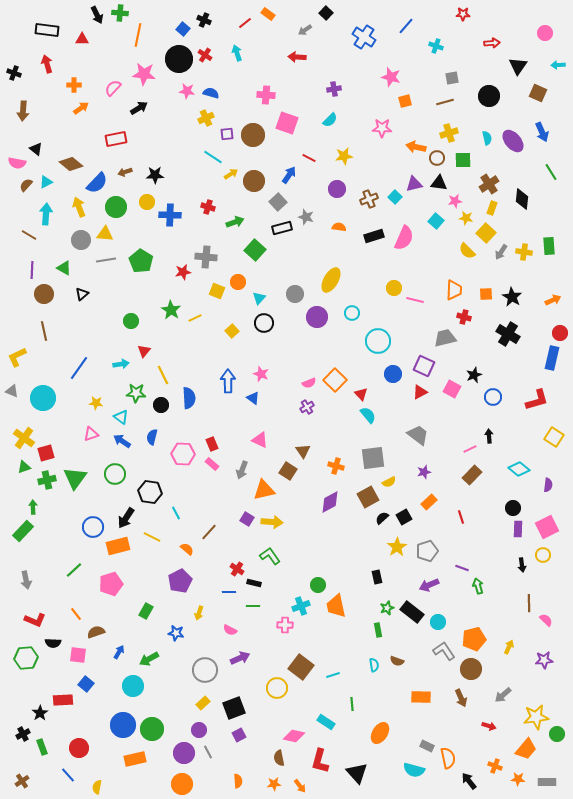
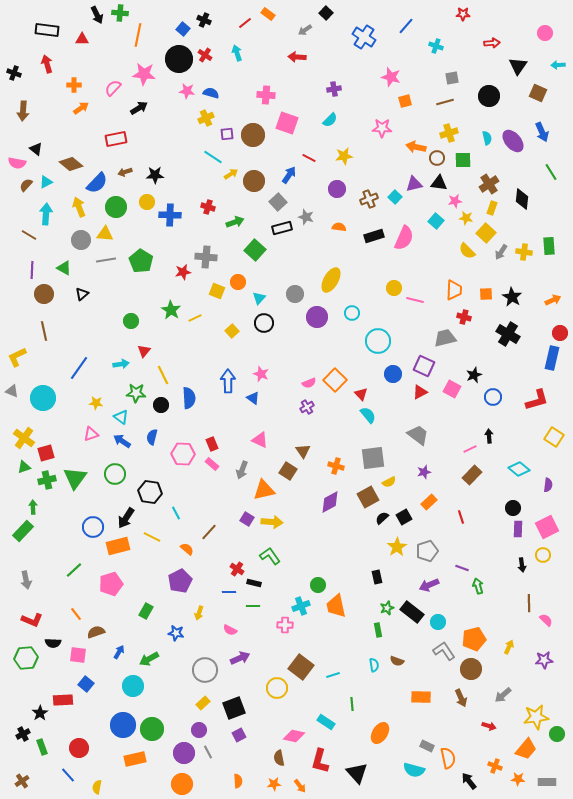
red L-shape at (35, 620): moved 3 px left
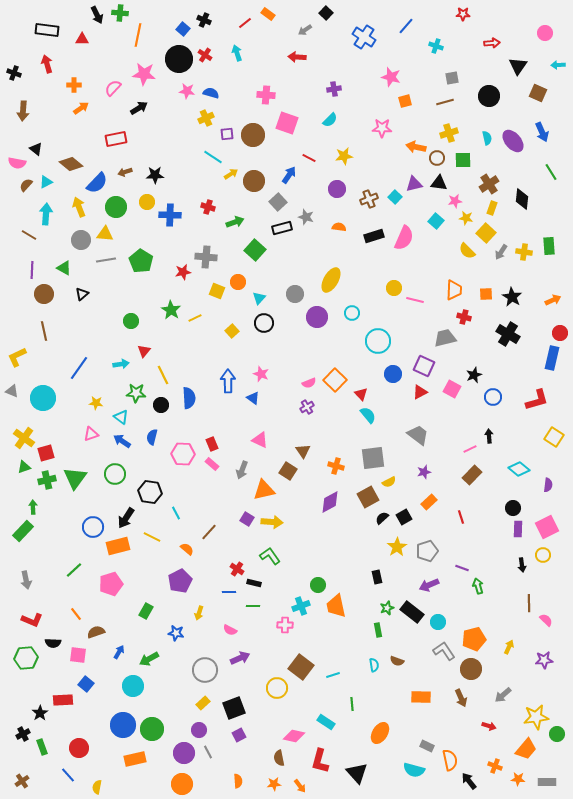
orange semicircle at (448, 758): moved 2 px right, 2 px down
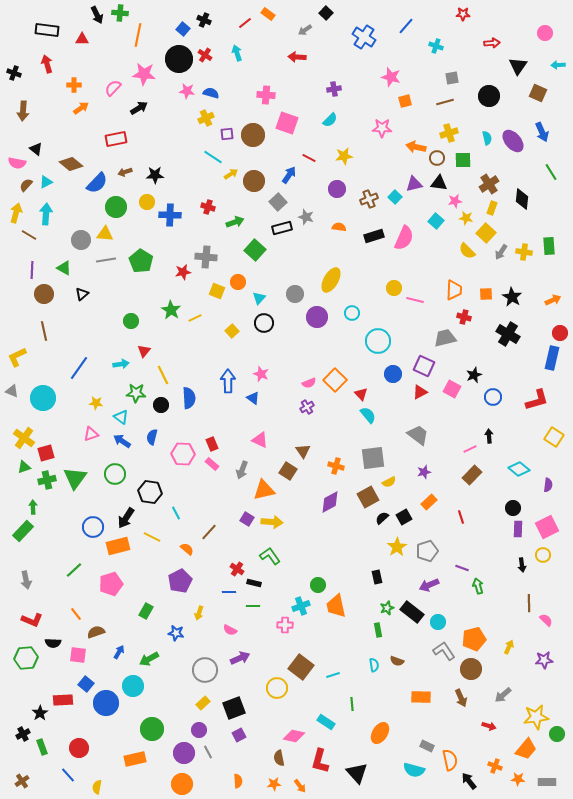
yellow arrow at (79, 207): moved 63 px left, 6 px down; rotated 36 degrees clockwise
blue circle at (123, 725): moved 17 px left, 22 px up
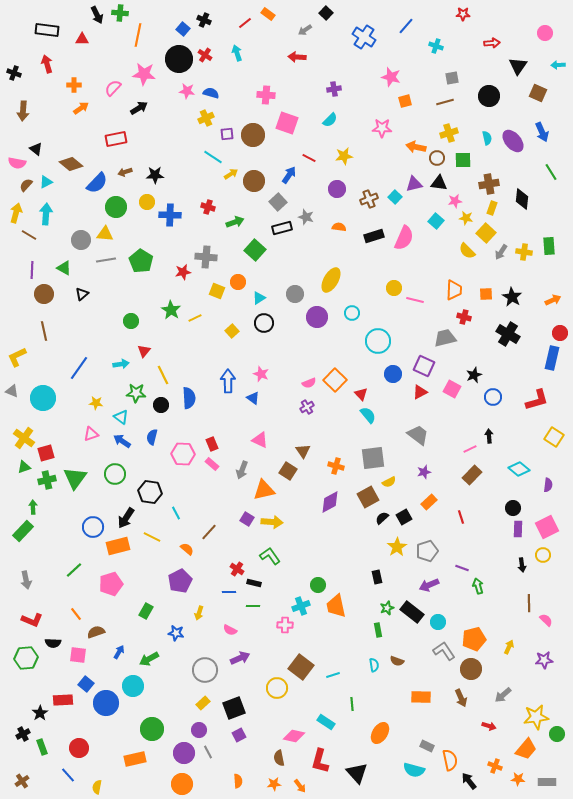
brown cross at (489, 184): rotated 24 degrees clockwise
cyan triangle at (259, 298): rotated 16 degrees clockwise
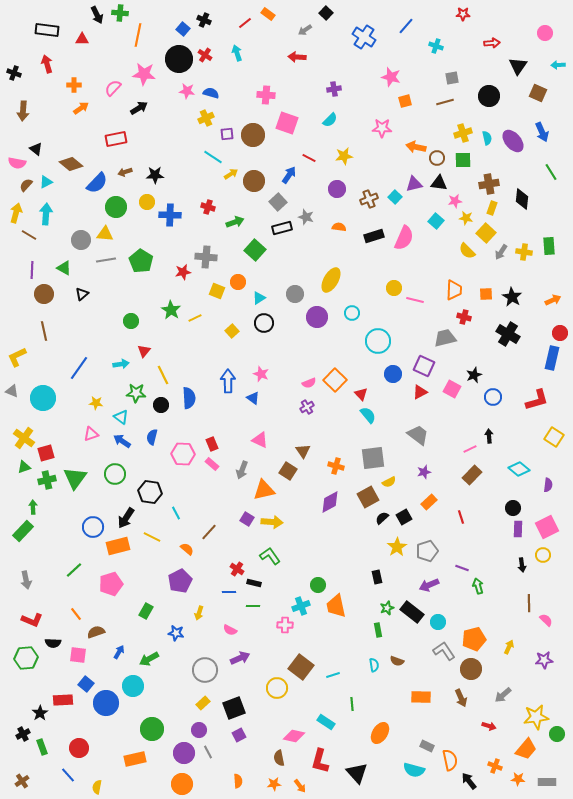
yellow cross at (449, 133): moved 14 px right
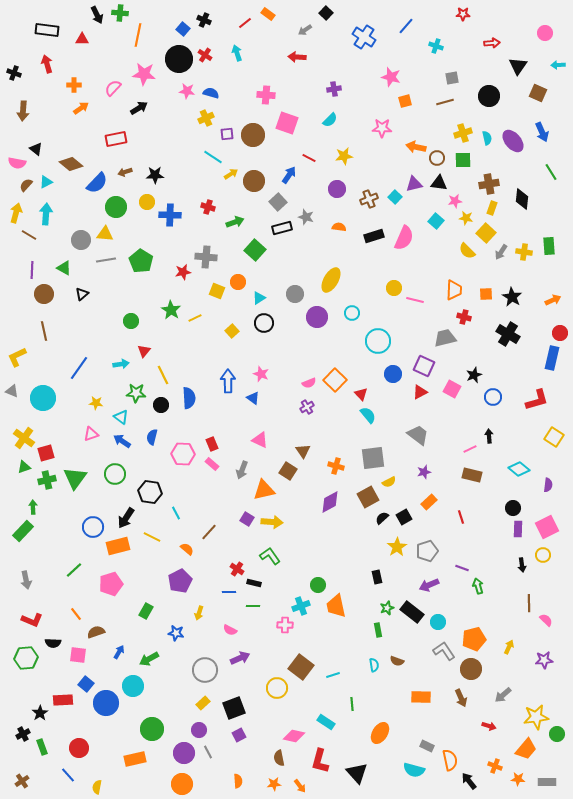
brown rectangle at (472, 475): rotated 60 degrees clockwise
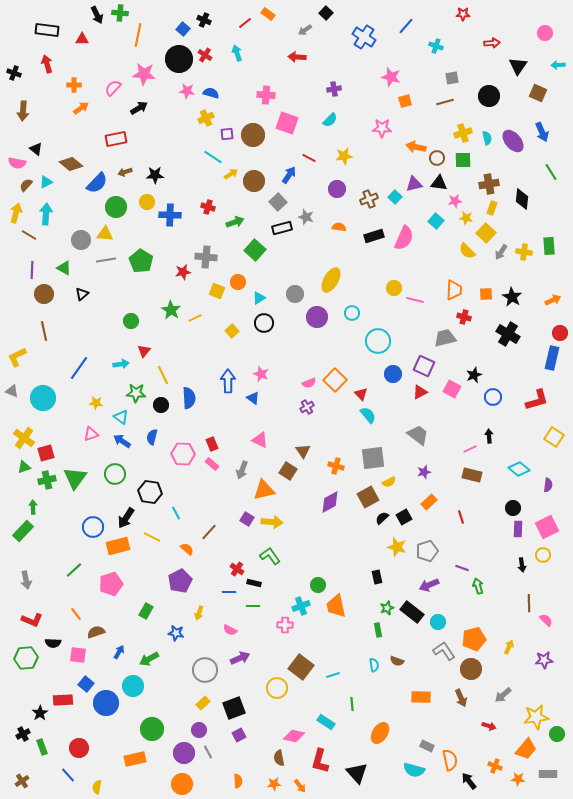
yellow star at (397, 547): rotated 24 degrees counterclockwise
gray rectangle at (547, 782): moved 1 px right, 8 px up
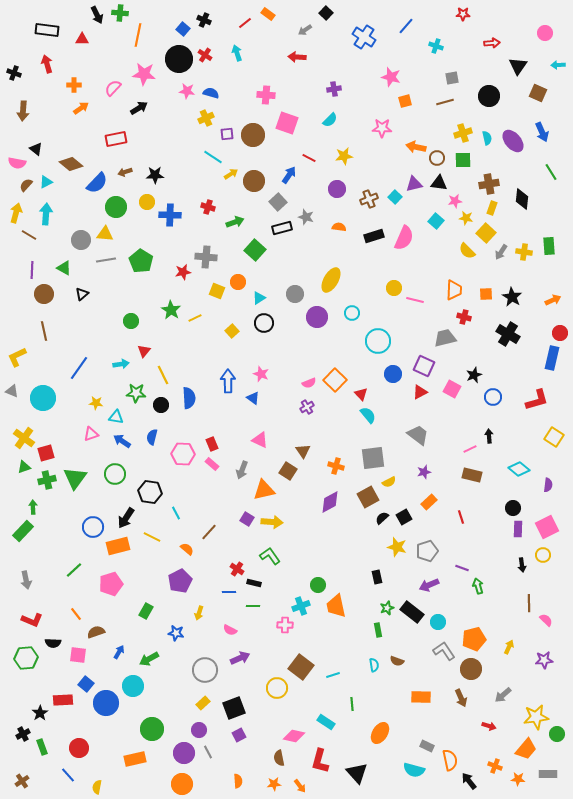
cyan triangle at (121, 417): moved 5 px left; rotated 28 degrees counterclockwise
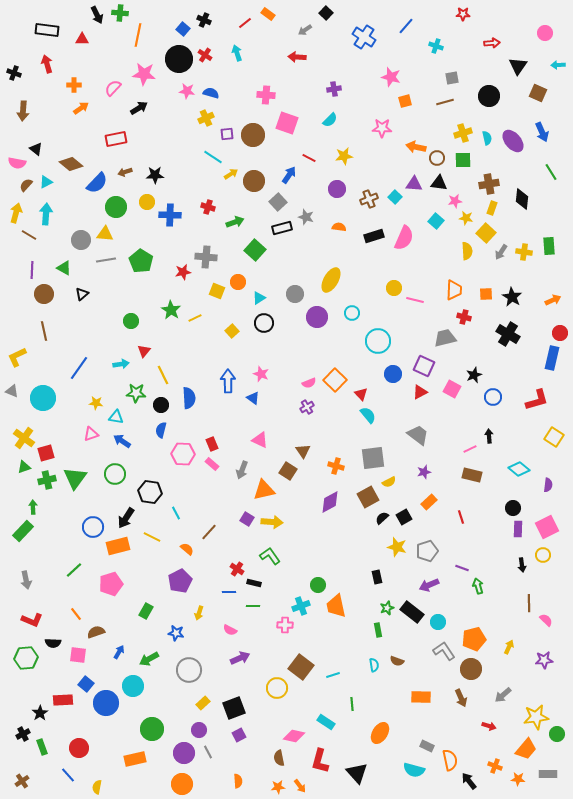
purple triangle at (414, 184): rotated 18 degrees clockwise
yellow semicircle at (467, 251): rotated 138 degrees counterclockwise
blue semicircle at (152, 437): moved 9 px right, 7 px up
gray circle at (205, 670): moved 16 px left
orange star at (274, 784): moved 4 px right, 3 px down
